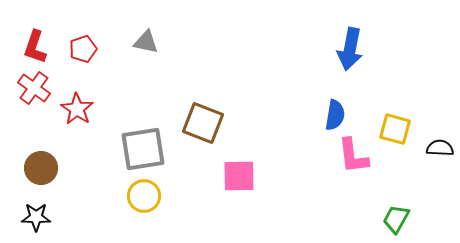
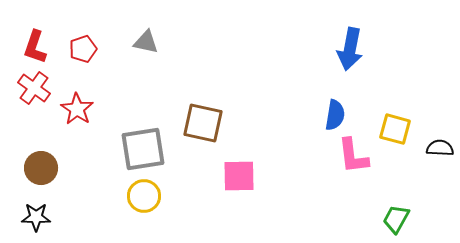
brown square: rotated 9 degrees counterclockwise
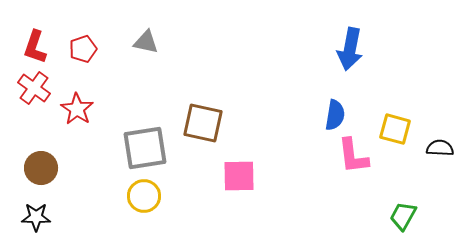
gray square: moved 2 px right, 1 px up
green trapezoid: moved 7 px right, 3 px up
